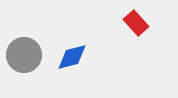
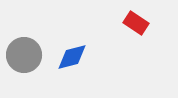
red rectangle: rotated 15 degrees counterclockwise
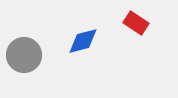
blue diamond: moved 11 px right, 16 px up
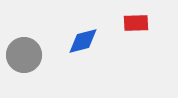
red rectangle: rotated 35 degrees counterclockwise
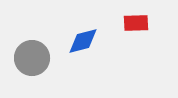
gray circle: moved 8 px right, 3 px down
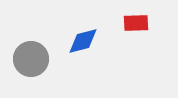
gray circle: moved 1 px left, 1 px down
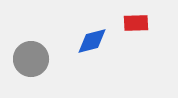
blue diamond: moved 9 px right
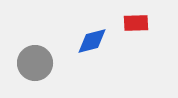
gray circle: moved 4 px right, 4 px down
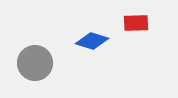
blue diamond: rotated 32 degrees clockwise
